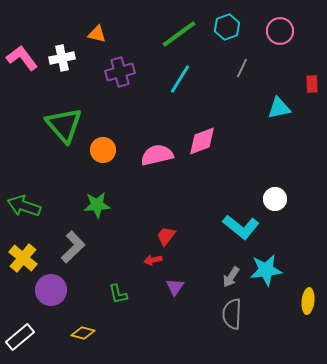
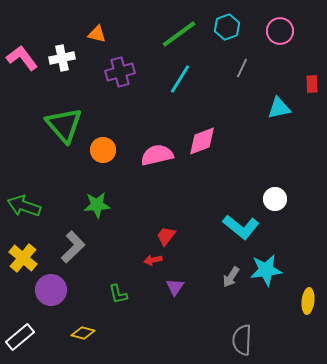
gray semicircle: moved 10 px right, 26 px down
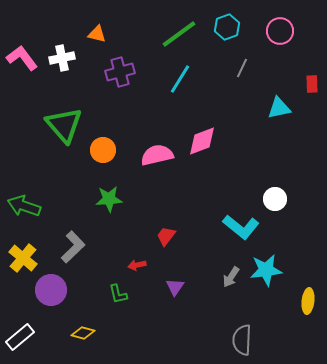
green star: moved 12 px right, 6 px up
red arrow: moved 16 px left, 5 px down
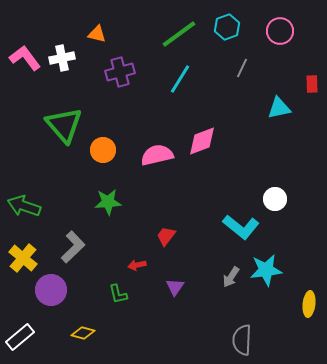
pink L-shape: moved 3 px right
green star: moved 1 px left, 3 px down
yellow ellipse: moved 1 px right, 3 px down
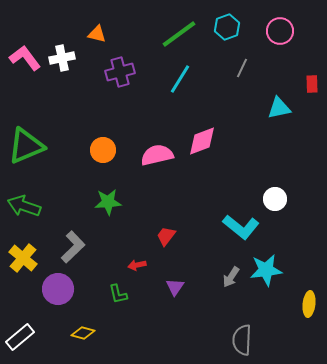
green triangle: moved 38 px left, 21 px down; rotated 48 degrees clockwise
purple circle: moved 7 px right, 1 px up
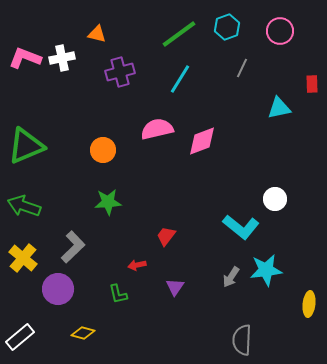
pink L-shape: rotated 32 degrees counterclockwise
pink semicircle: moved 26 px up
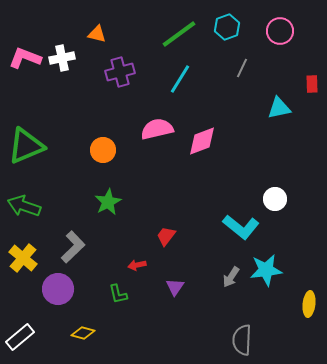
green star: rotated 24 degrees counterclockwise
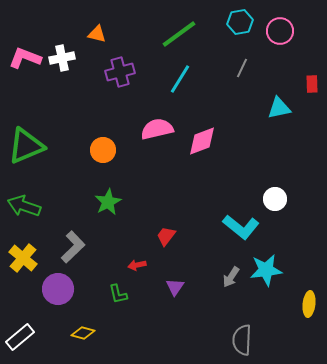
cyan hexagon: moved 13 px right, 5 px up; rotated 10 degrees clockwise
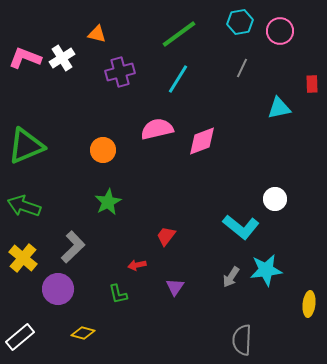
white cross: rotated 20 degrees counterclockwise
cyan line: moved 2 px left
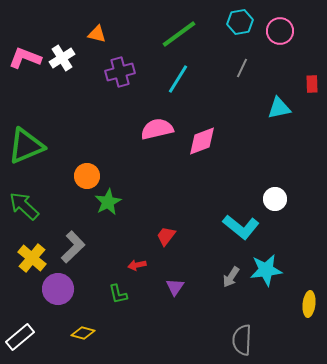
orange circle: moved 16 px left, 26 px down
green arrow: rotated 24 degrees clockwise
yellow cross: moved 9 px right
